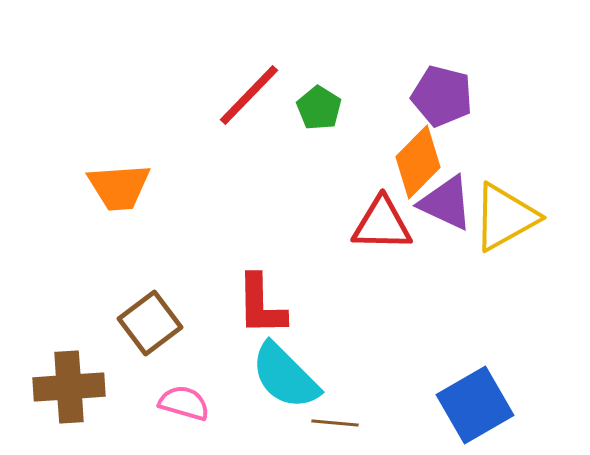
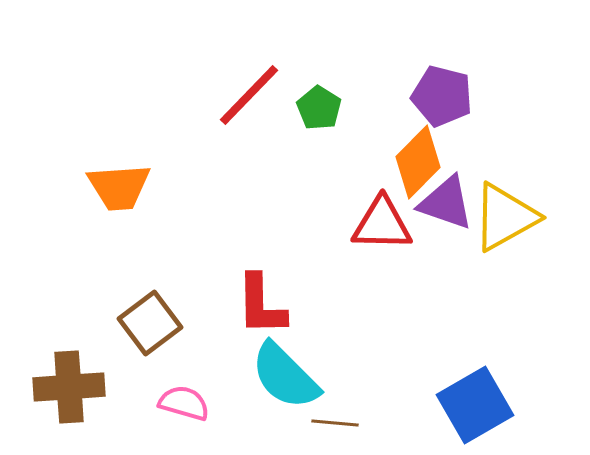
purple triangle: rotated 6 degrees counterclockwise
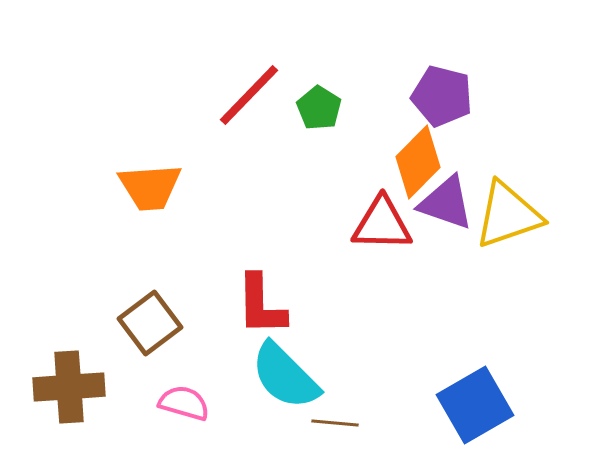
orange trapezoid: moved 31 px right
yellow triangle: moved 3 px right, 2 px up; rotated 10 degrees clockwise
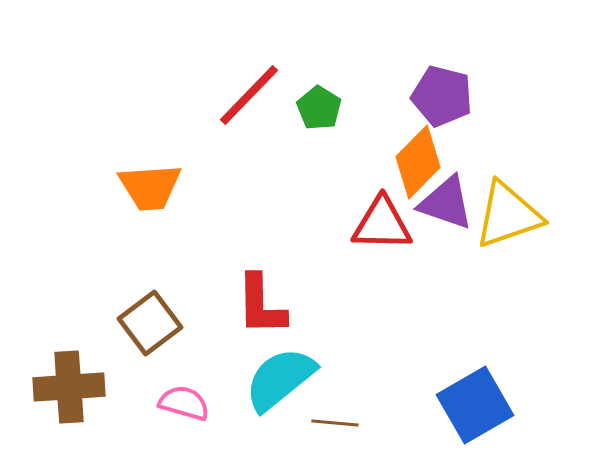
cyan semicircle: moved 5 px left, 3 px down; rotated 96 degrees clockwise
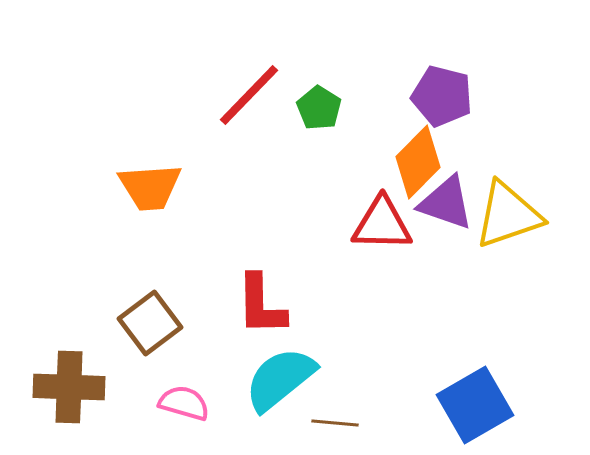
brown cross: rotated 6 degrees clockwise
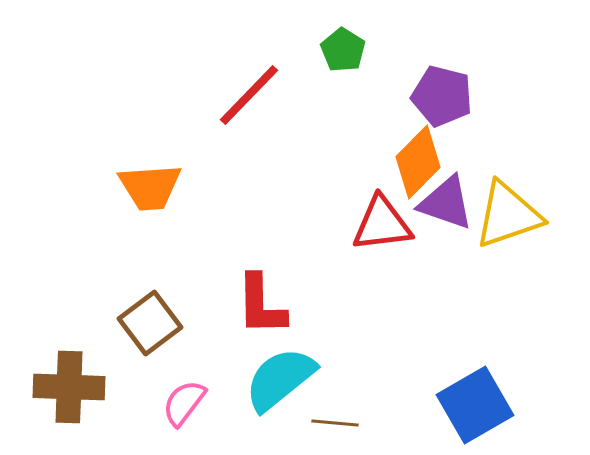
green pentagon: moved 24 px right, 58 px up
red triangle: rotated 8 degrees counterclockwise
pink semicircle: rotated 69 degrees counterclockwise
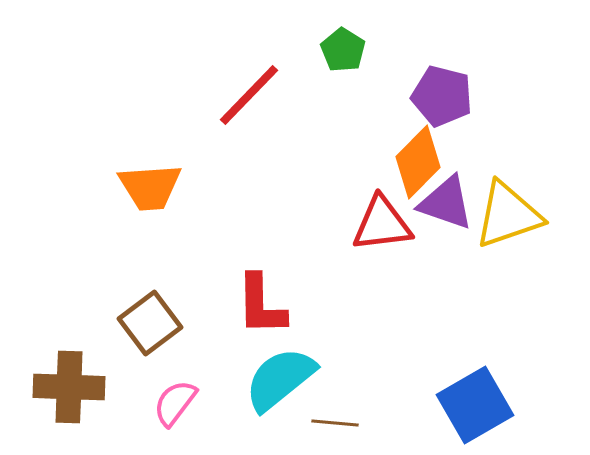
pink semicircle: moved 9 px left
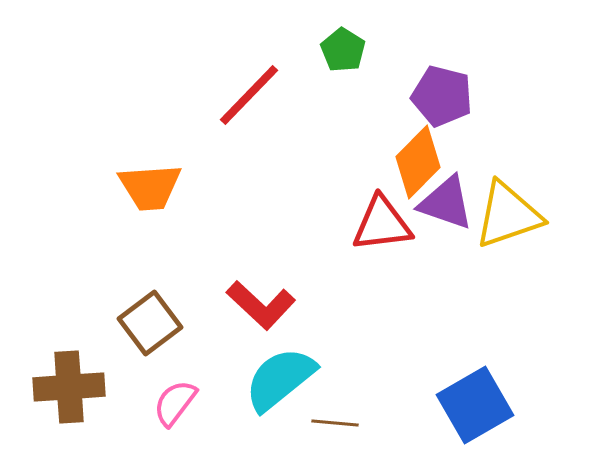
red L-shape: rotated 46 degrees counterclockwise
brown cross: rotated 6 degrees counterclockwise
